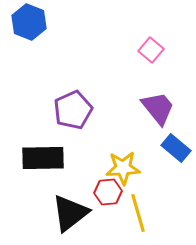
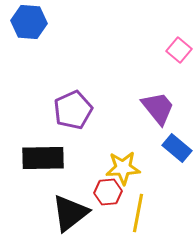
blue hexagon: rotated 16 degrees counterclockwise
pink square: moved 28 px right
blue rectangle: moved 1 px right
yellow line: rotated 27 degrees clockwise
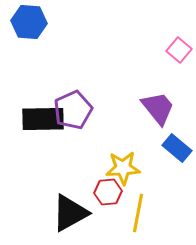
black rectangle: moved 39 px up
black triangle: rotated 9 degrees clockwise
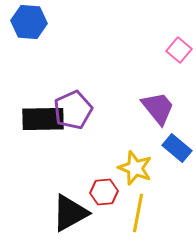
yellow star: moved 12 px right; rotated 24 degrees clockwise
red hexagon: moved 4 px left
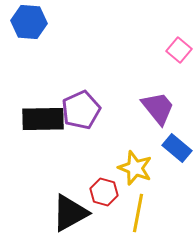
purple pentagon: moved 8 px right
red hexagon: rotated 20 degrees clockwise
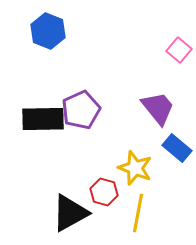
blue hexagon: moved 19 px right, 9 px down; rotated 16 degrees clockwise
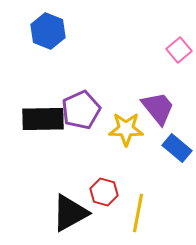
pink square: rotated 10 degrees clockwise
yellow star: moved 9 px left, 39 px up; rotated 20 degrees counterclockwise
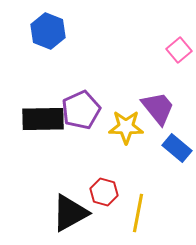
yellow star: moved 2 px up
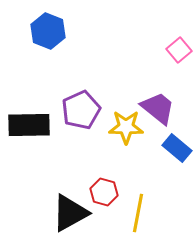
purple trapezoid: rotated 12 degrees counterclockwise
black rectangle: moved 14 px left, 6 px down
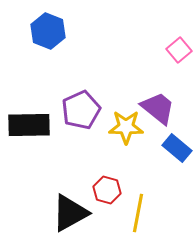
red hexagon: moved 3 px right, 2 px up
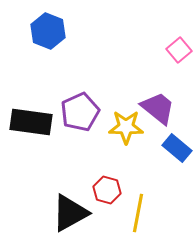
purple pentagon: moved 1 px left, 2 px down
black rectangle: moved 2 px right, 3 px up; rotated 9 degrees clockwise
